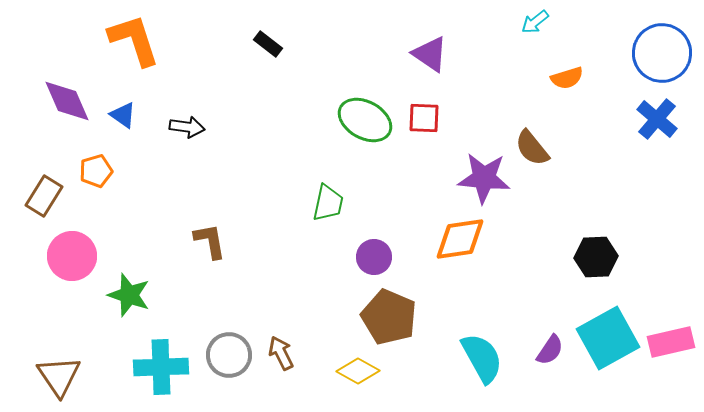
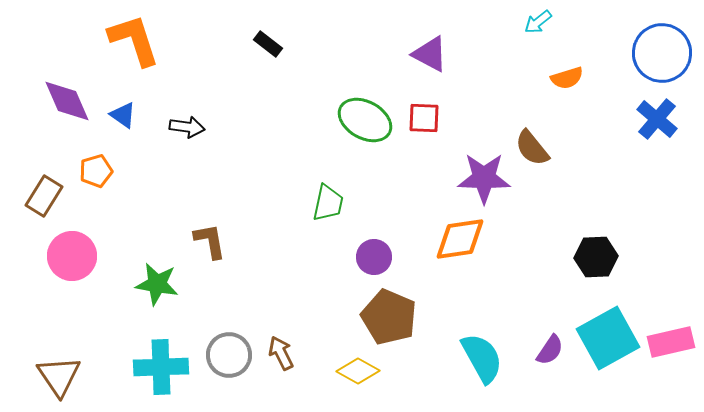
cyan arrow: moved 3 px right
purple triangle: rotated 6 degrees counterclockwise
purple star: rotated 4 degrees counterclockwise
green star: moved 28 px right, 11 px up; rotated 9 degrees counterclockwise
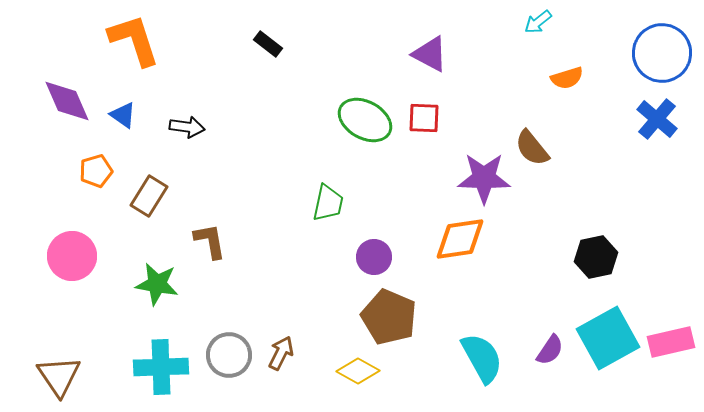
brown rectangle: moved 105 px right
black hexagon: rotated 9 degrees counterclockwise
brown arrow: rotated 52 degrees clockwise
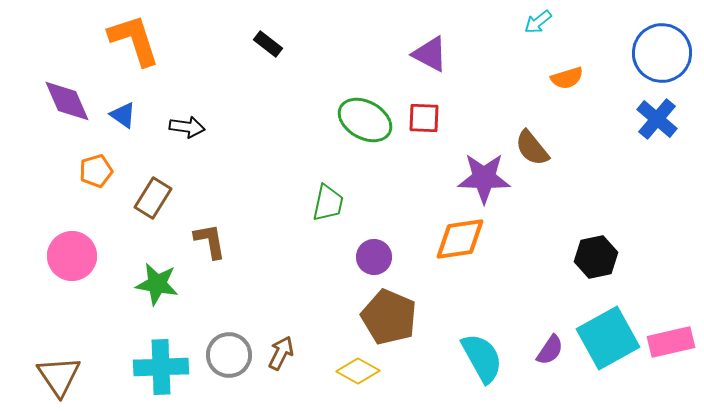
brown rectangle: moved 4 px right, 2 px down
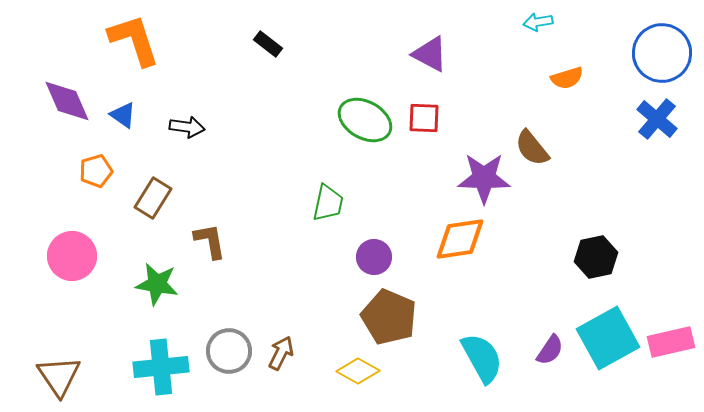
cyan arrow: rotated 28 degrees clockwise
gray circle: moved 4 px up
cyan cross: rotated 4 degrees counterclockwise
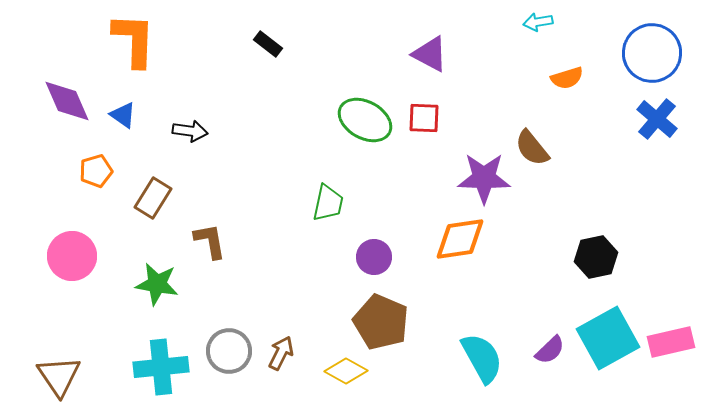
orange L-shape: rotated 20 degrees clockwise
blue circle: moved 10 px left
black arrow: moved 3 px right, 4 px down
brown pentagon: moved 8 px left, 5 px down
purple semicircle: rotated 12 degrees clockwise
yellow diamond: moved 12 px left
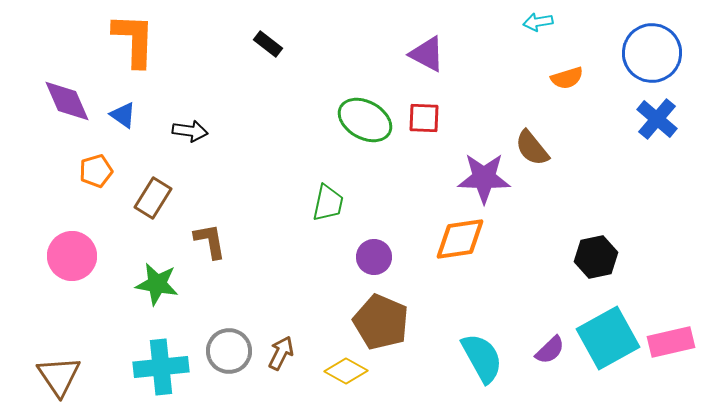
purple triangle: moved 3 px left
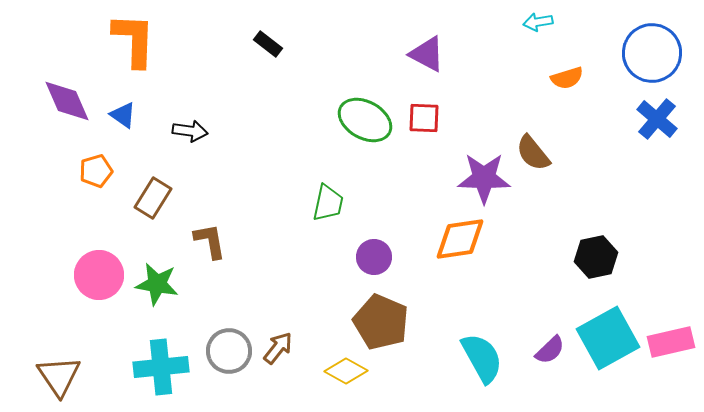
brown semicircle: moved 1 px right, 5 px down
pink circle: moved 27 px right, 19 px down
brown arrow: moved 3 px left, 5 px up; rotated 12 degrees clockwise
